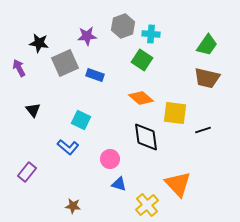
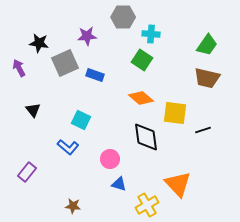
gray hexagon: moved 9 px up; rotated 20 degrees clockwise
yellow cross: rotated 10 degrees clockwise
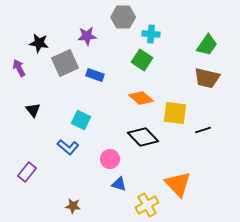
black diamond: moved 3 px left; rotated 36 degrees counterclockwise
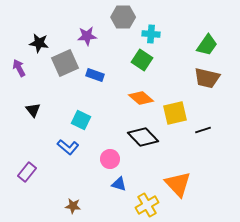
yellow square: rotated 20 degrees counterclockwise
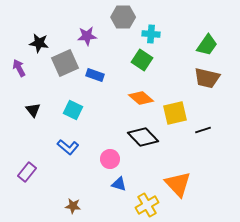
cyan square: moved 8 px left, 10 px up
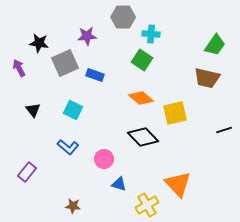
green trapezoid: moved 8 px right
black line: moved 21 px right
pink circle: moved 6 px left
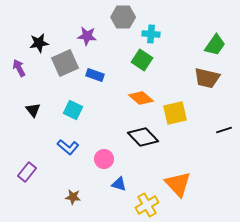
purple star: rotated 12 degrees clockwise
black star: rotated 18 degrees counterclockwise
brown star: moved 9 px up
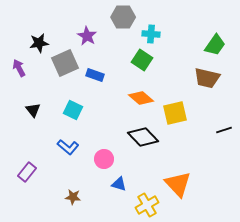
purple star: rotated 24 degrees clockwise
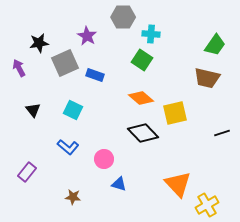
black line: moved 2 px left, 3 px down
black diamond: moved 4 px up
yellow cross: moved 60 px right
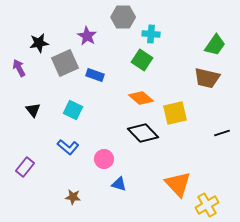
purple rectangle: moved 2 px left, 5 px up
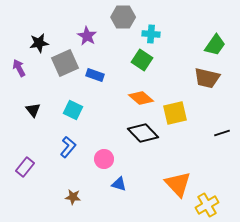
blue L-shape: rotated 90 degrees counterclockwise
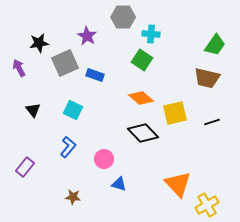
black line: moved 10 px left, 11 px up
